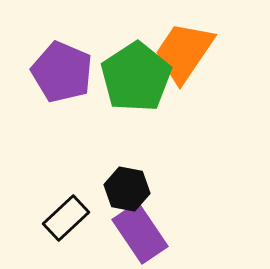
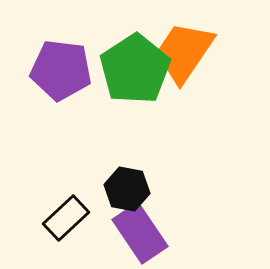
purple pentagon: moved 1 px left, 2 px up; rotated 16 degrees counterclockwise
green pentagon: moved 1 px left, 8 px up
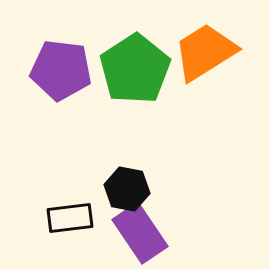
orange trapezoid: moved 21 px right; rotated 24 degrees clockwise
black rectangle: moved 4 px right; rotated 36 degrees clockwise
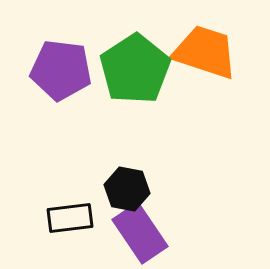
orange trapezoid: rotated 50 degrees clockwise
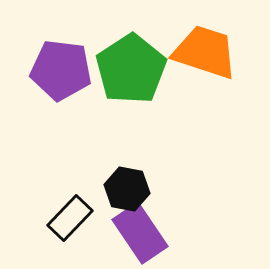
green pentagon: moved 4 px left
black rectangle: rotated 39 degrees counterclockwise
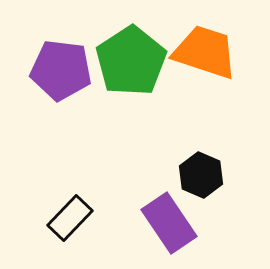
green pentagon: moved 8 px up
black hexagon: moved 74 px right, 14 px up; rotated 12 degrees clockwise
purple rectangle: moved 29 px right, 10 px up
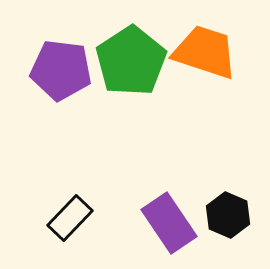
black hexagon: moved 27 px right, 40 px down
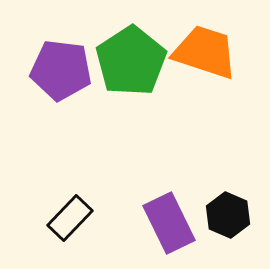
purple rectangle: rotated 8 degrees clockwise
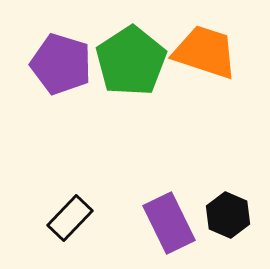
purple pentagon: moved 6 px up; rotated 10 degrees clockwise
